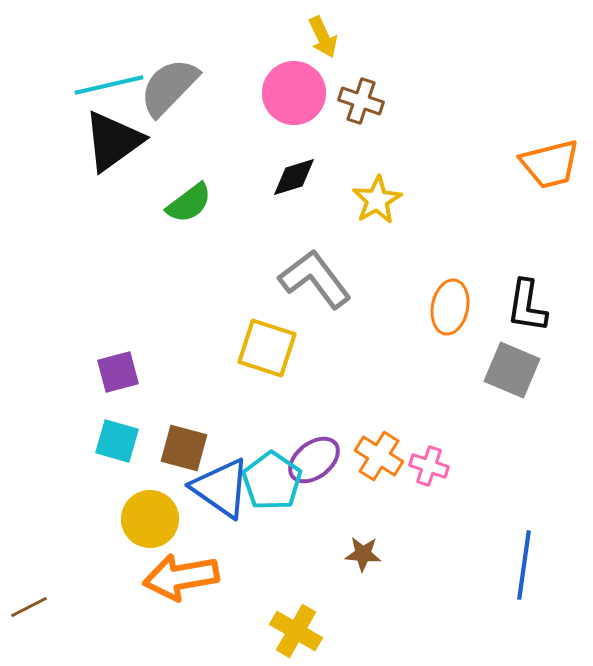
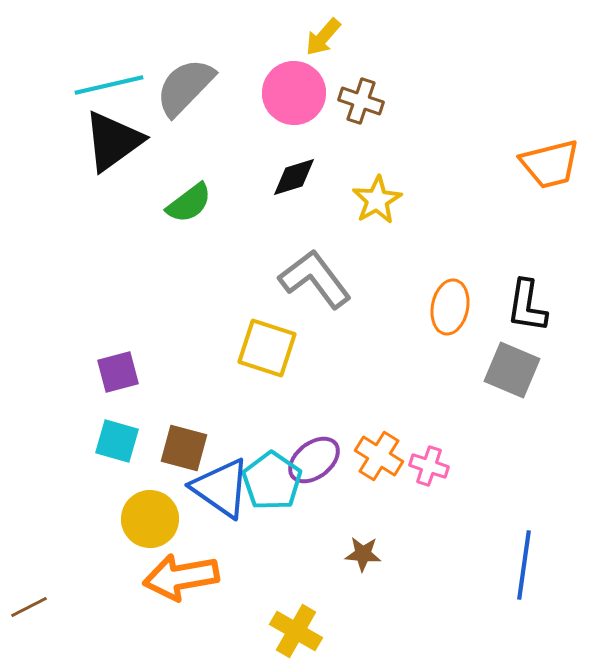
yellow arrow: rotated 66 degrees clockwise
gray semicircle: moved 16 px right
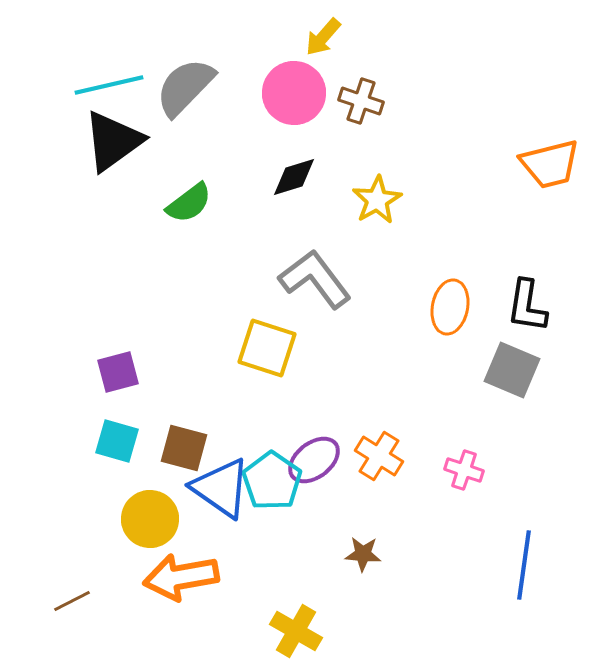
pink cross: moved 35 px right, 4 px down
brown line: moved 43 px right, 6 px up
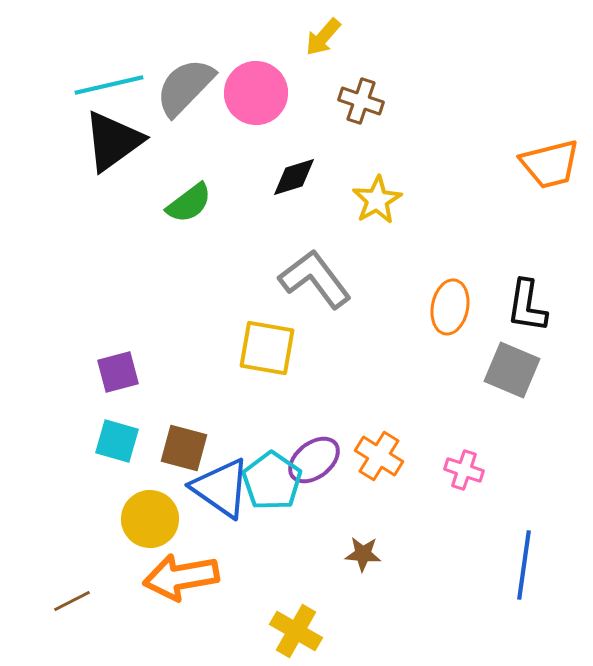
pink circle: moved 38 px left
yellow square: rotated 8 degrees counterclockwise
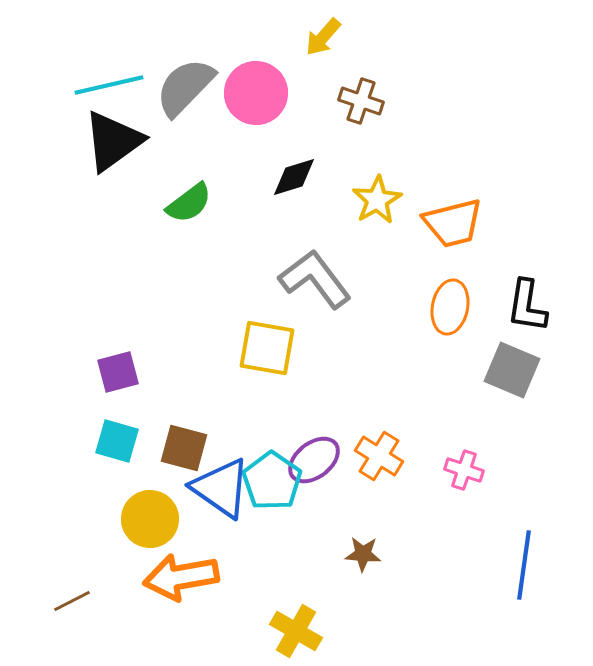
orange trapezoid: moved 97 px left, 59 px down
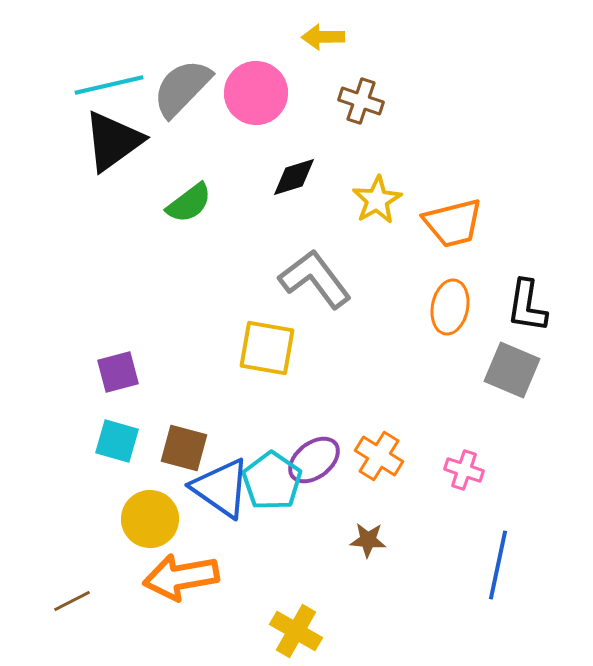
yellow arrow: rotated 48 degrees clockwise
gray semicircle: moved 3 px left, 1 px down
brown star: moved 5 px right, 14 px up
blue line: moved 26 px left; rotated 4 degrees clockwise
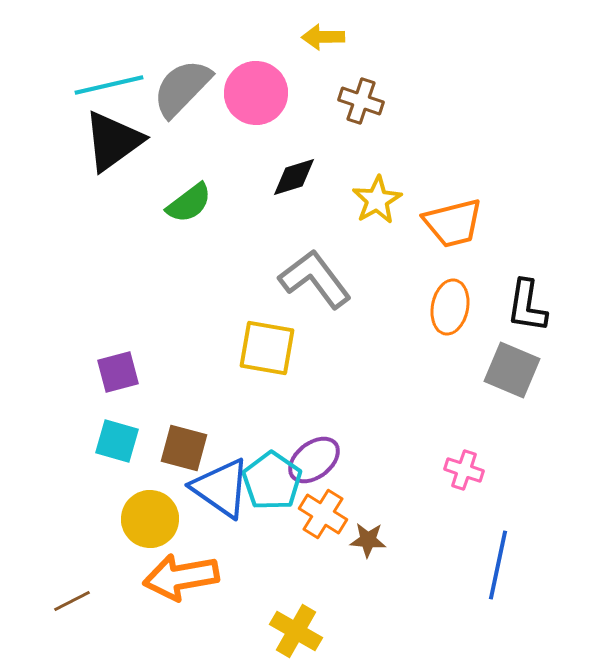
orange cross: moved 56 px left, 58 px down
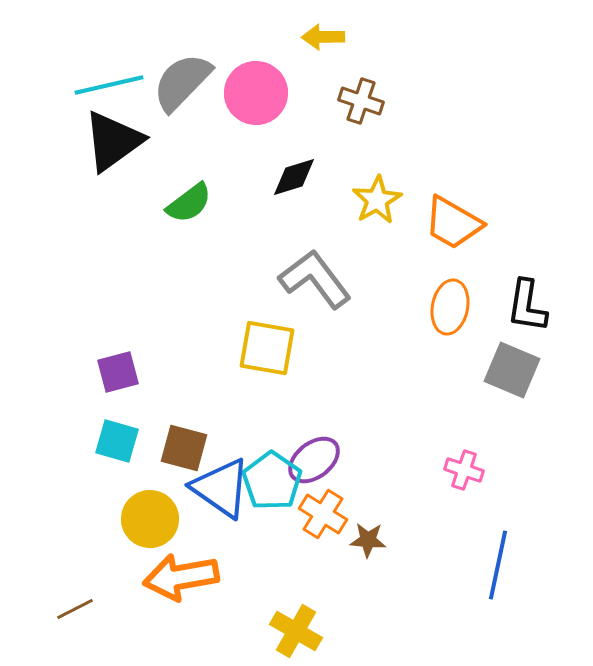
gray semicircle: moved 6 px up
orange trapezoid: rotated 44 degrees clockwise
brown line: moved 3 px right, 8 px down
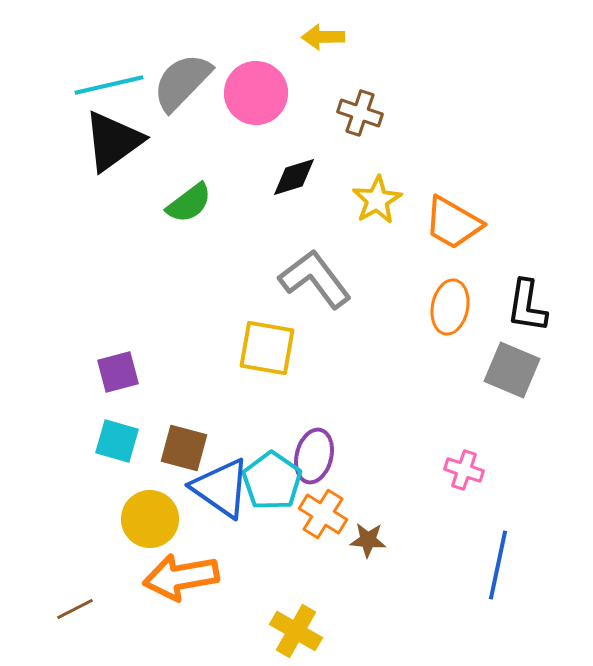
brown cross: moved 1 px left, 12 px down
purple ellipse: moved 4 px up; rotated 38 degrees counterclockwise
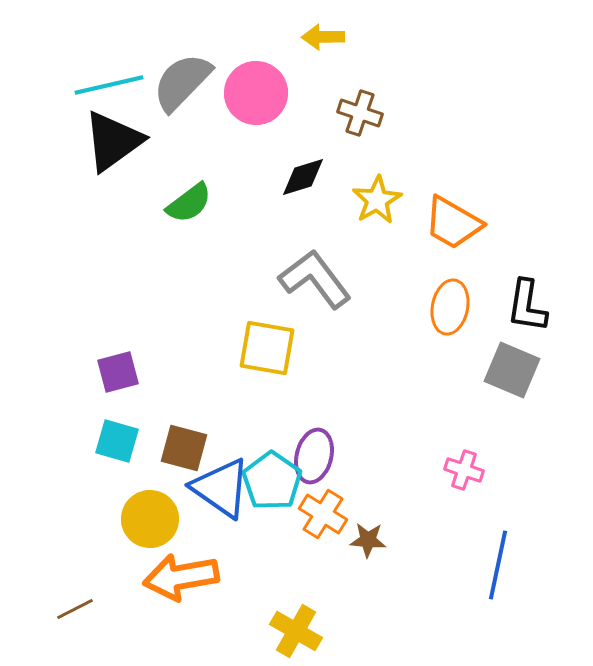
black diamond: moved 9 px right
